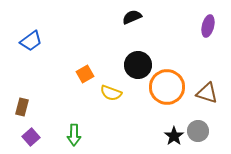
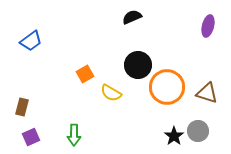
yellow semicircle: rotated 10 degrees clockwise
purple square: rotated 18 degrees clockwise
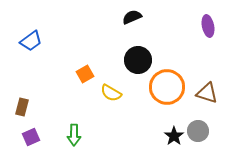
purple ellipse: rotated 25 degrees counterclockwise
black circle: moved 5 px up
